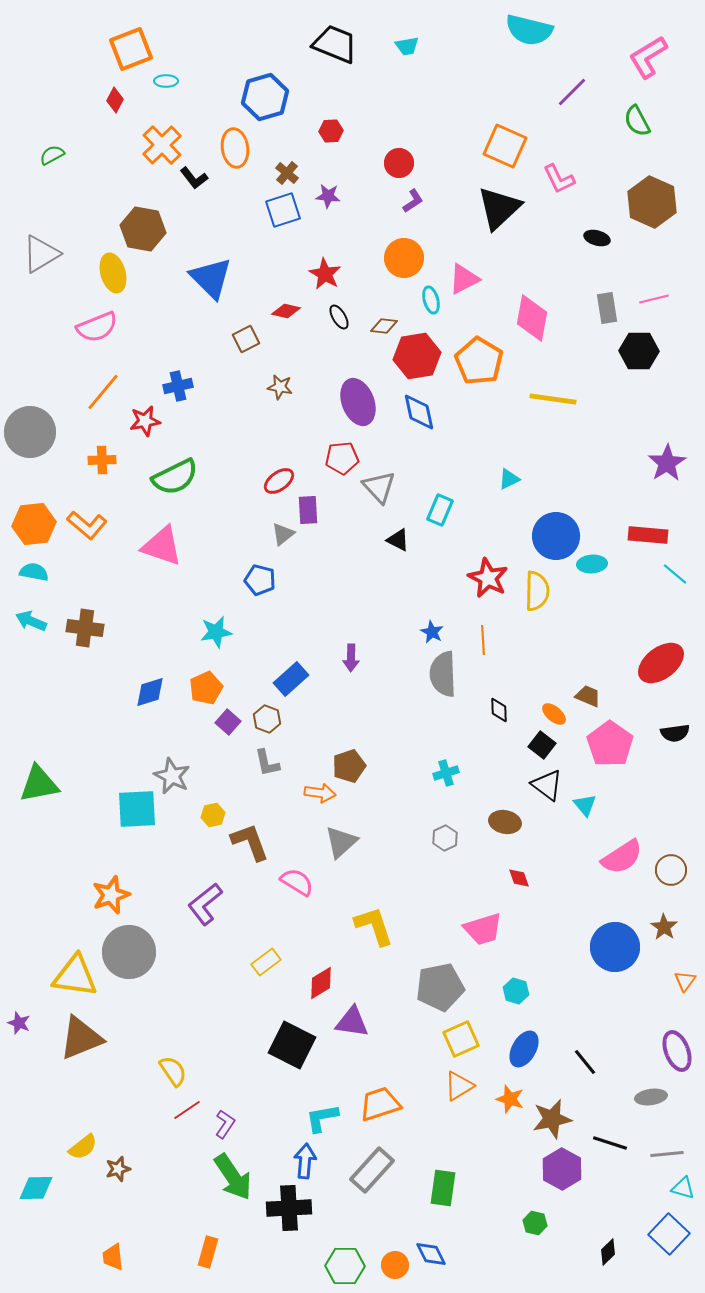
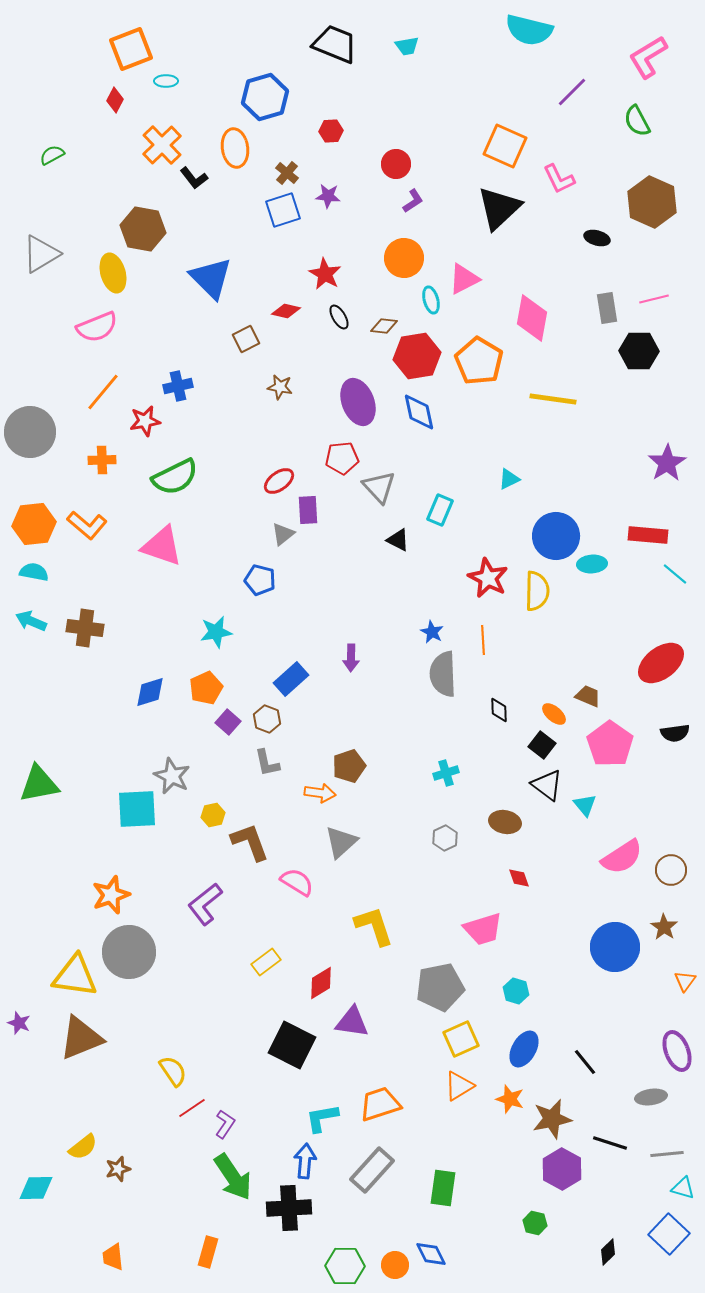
red circle at (399, 163): moved 3 px left, 1 px down
red line at (187, 1110): moved 5 px right, 2 px up
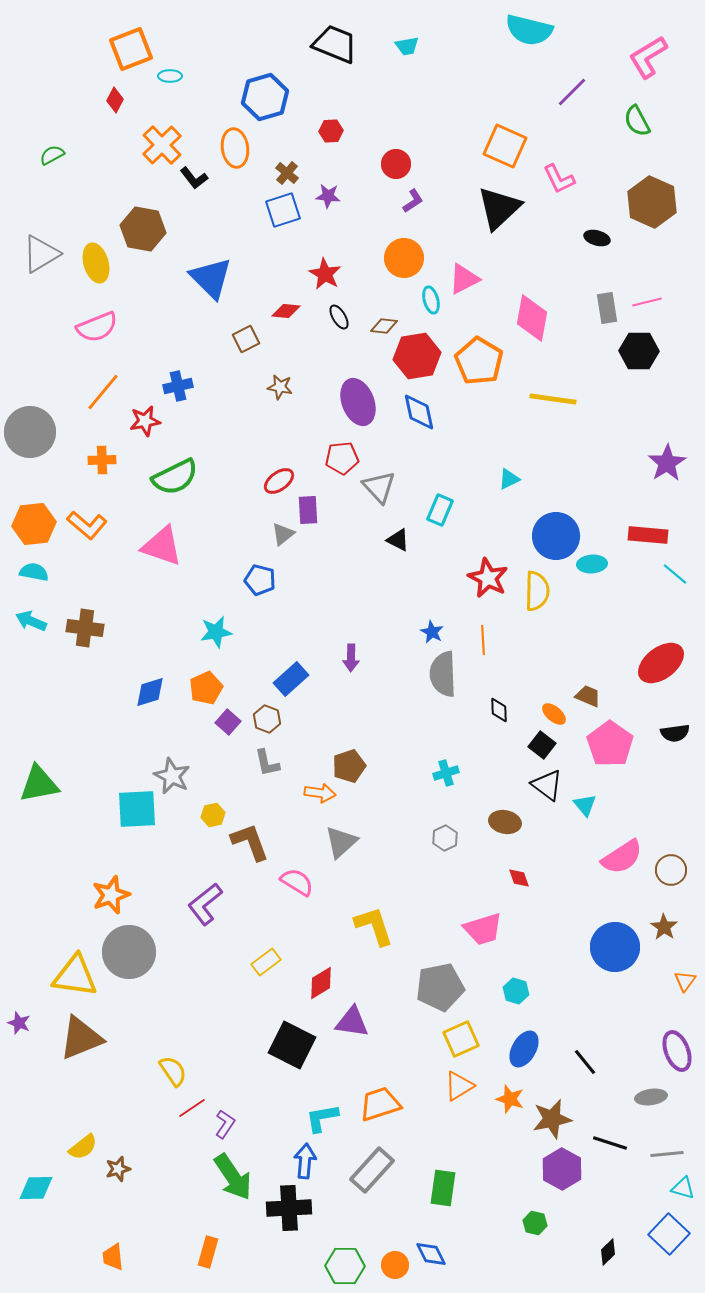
cyan ellipse at (166, 81): moved 4 px right, 5 px up
yellow ellipse at (113, 273): moved 17 px left, 10 px up
pink line at (654, 299): moved 7 px left, 3 px down
red diamond at (286, 311): rotated 8 degrees counterclockwise
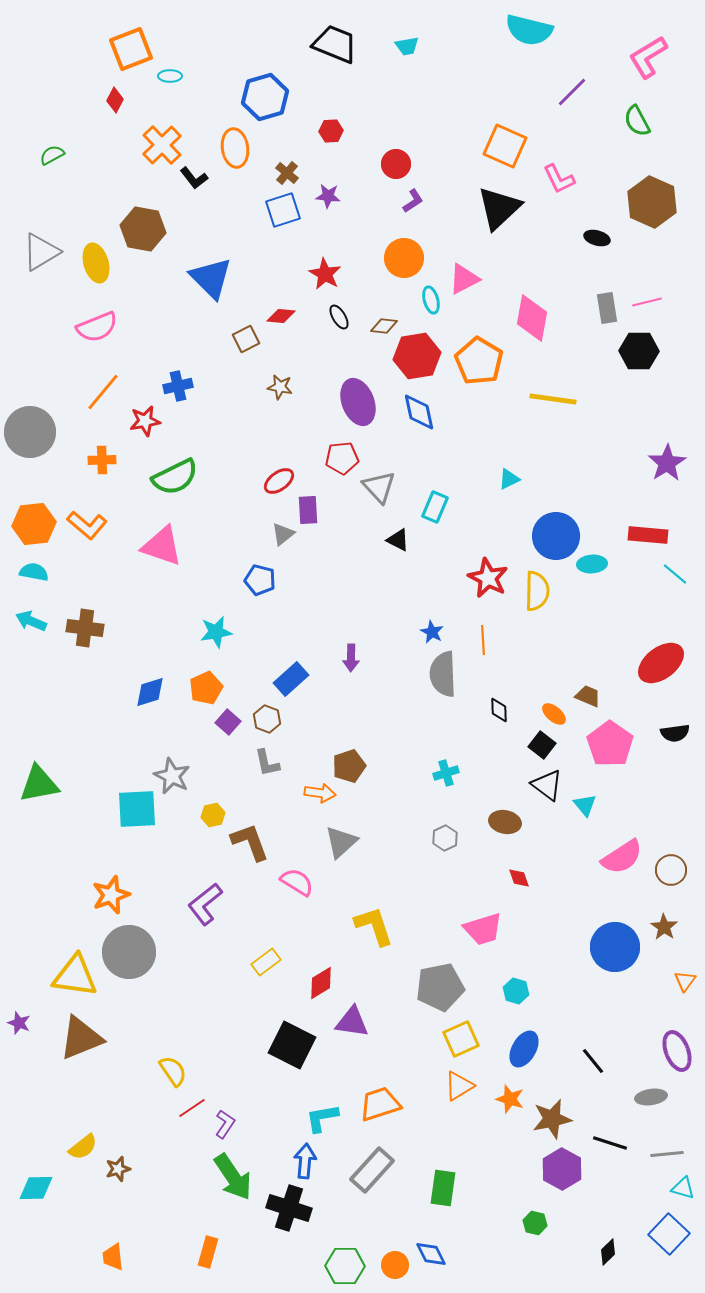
gray triangle at (41, 254): moved 2 px up
red diamond at (286, 311): moved 5 px left, 5 px down
cyan rectangle at (440, 510): moved 5 px left, 3 px up
black line at (585, 1062): moved 8 px right, 1 px up
black cross at (289, 1208): rotated 21 degrees clockwise
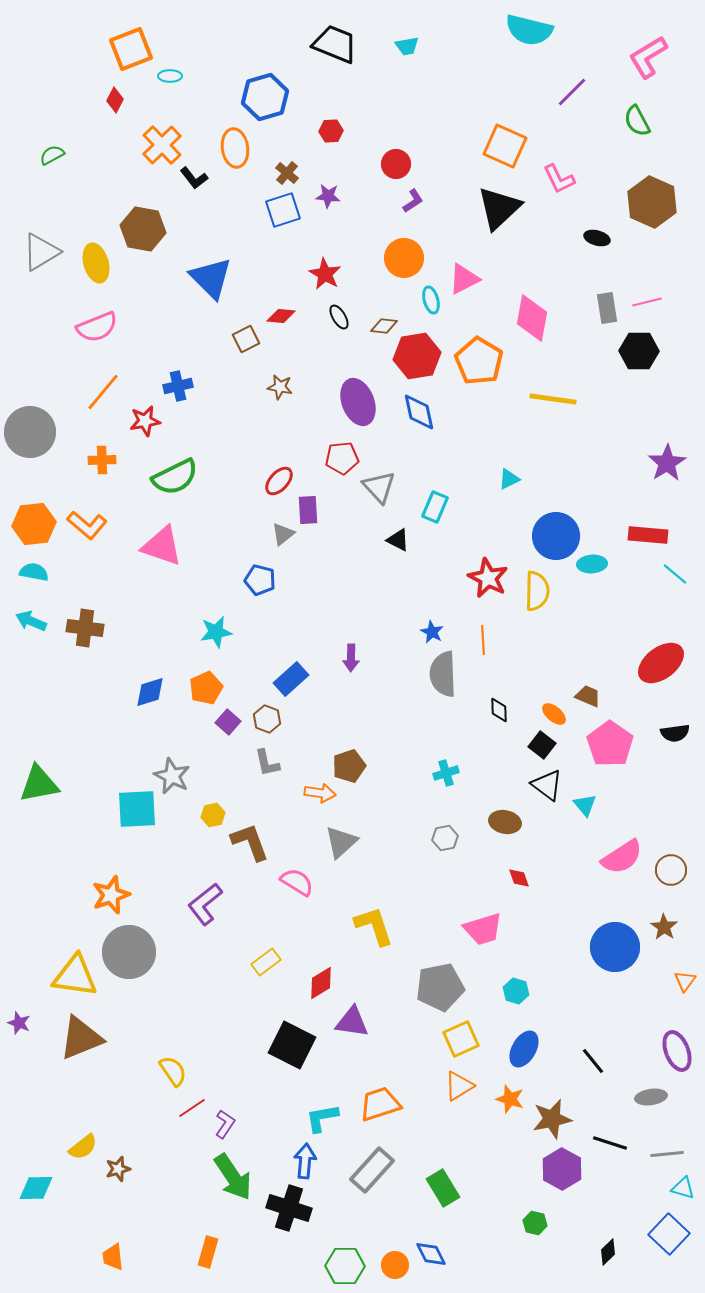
red ellipse at (279, 481): rotated 12 degrees counterclockwise
gray hexagon at (445, 838): rotated 15 degrees clockwise
green rectangle at (443, 1188): rotated 39 degrees counterclockwise
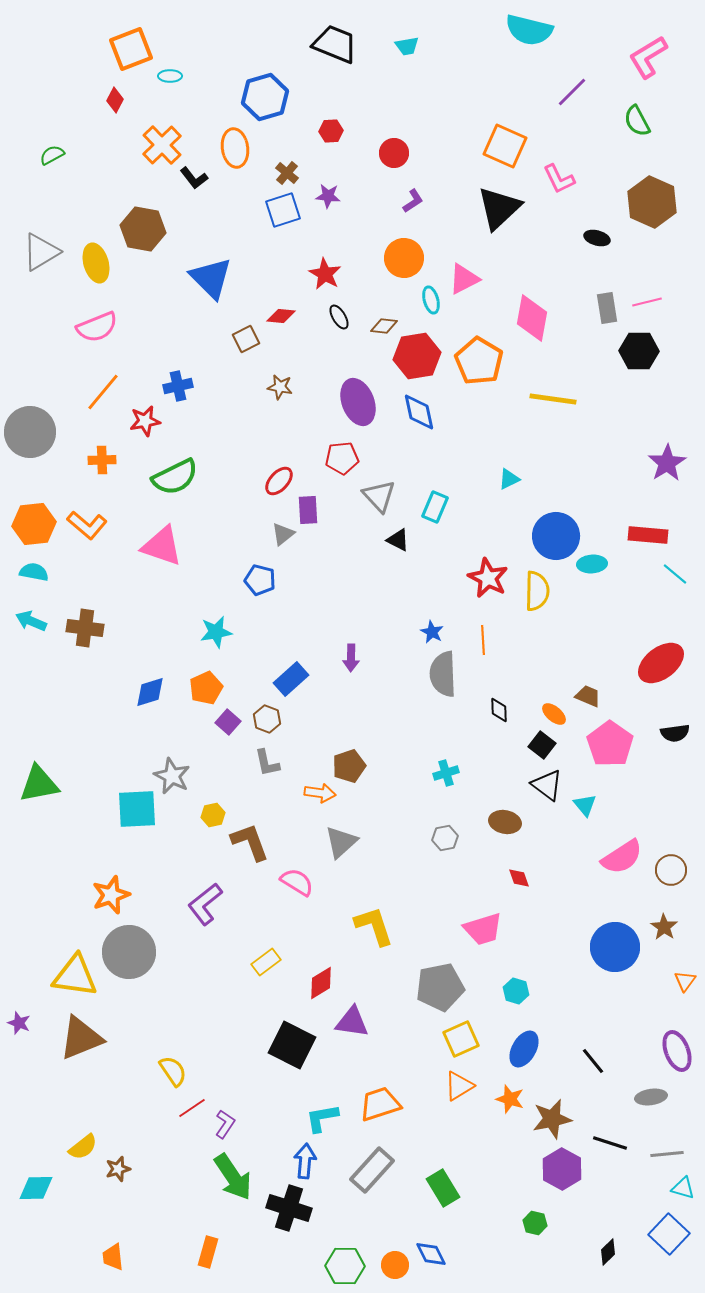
red circle at (396, 164): moved 2 px left, 11 px up
gray triangle at (379, 487): moved 9 px down
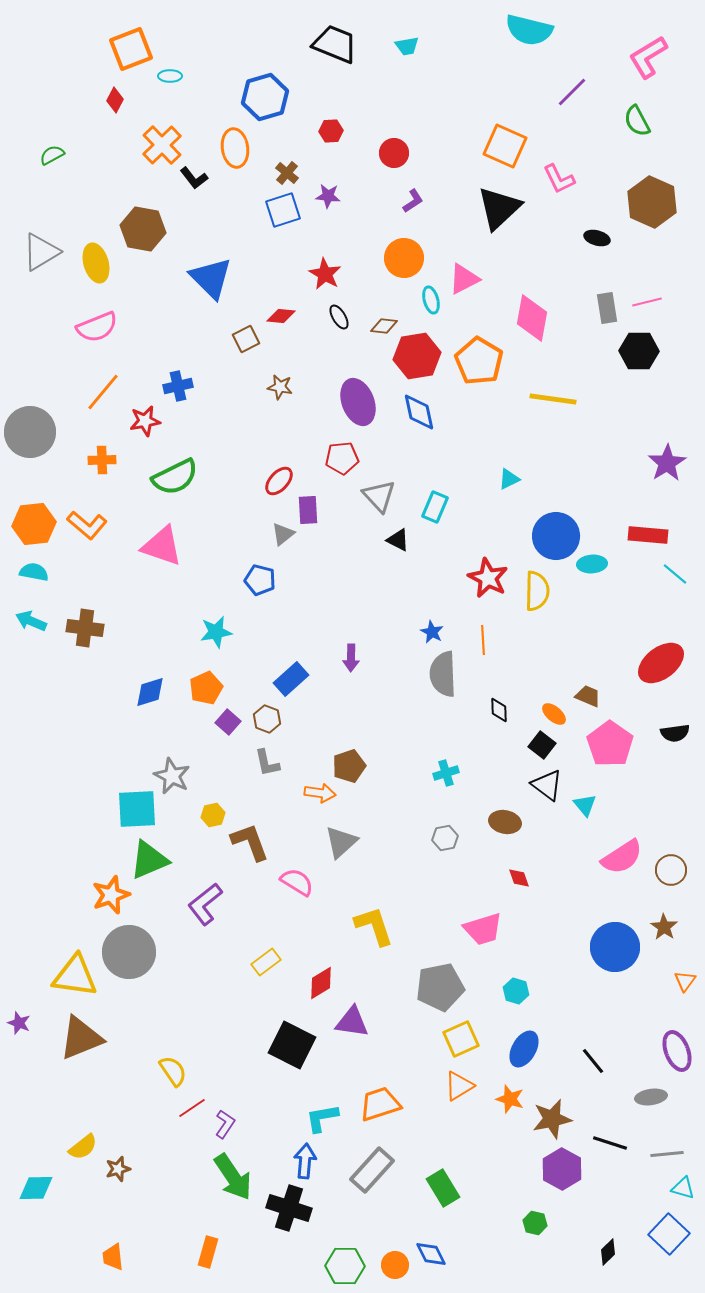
green triangle at (39, 784): moved 110 px right, 76 px down; rotated 12 degrees counterclockwise
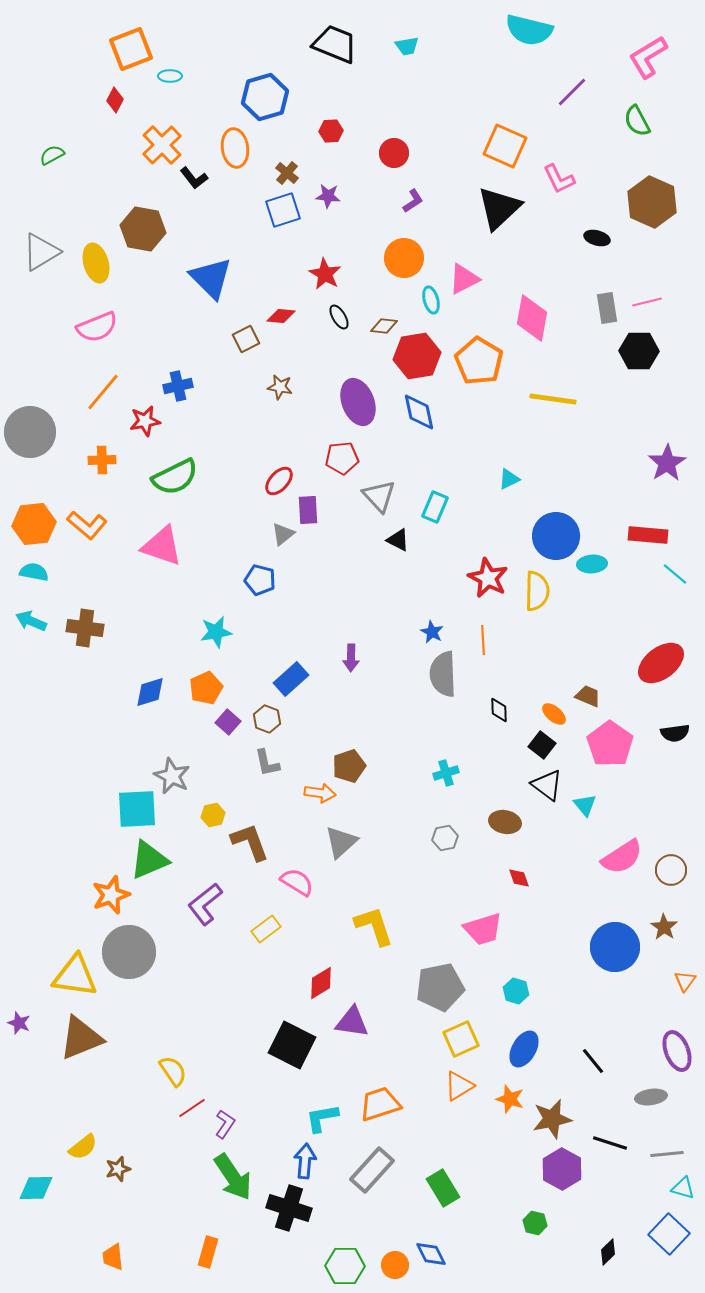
yellow rectangle at (266, 962): moved 33 px up
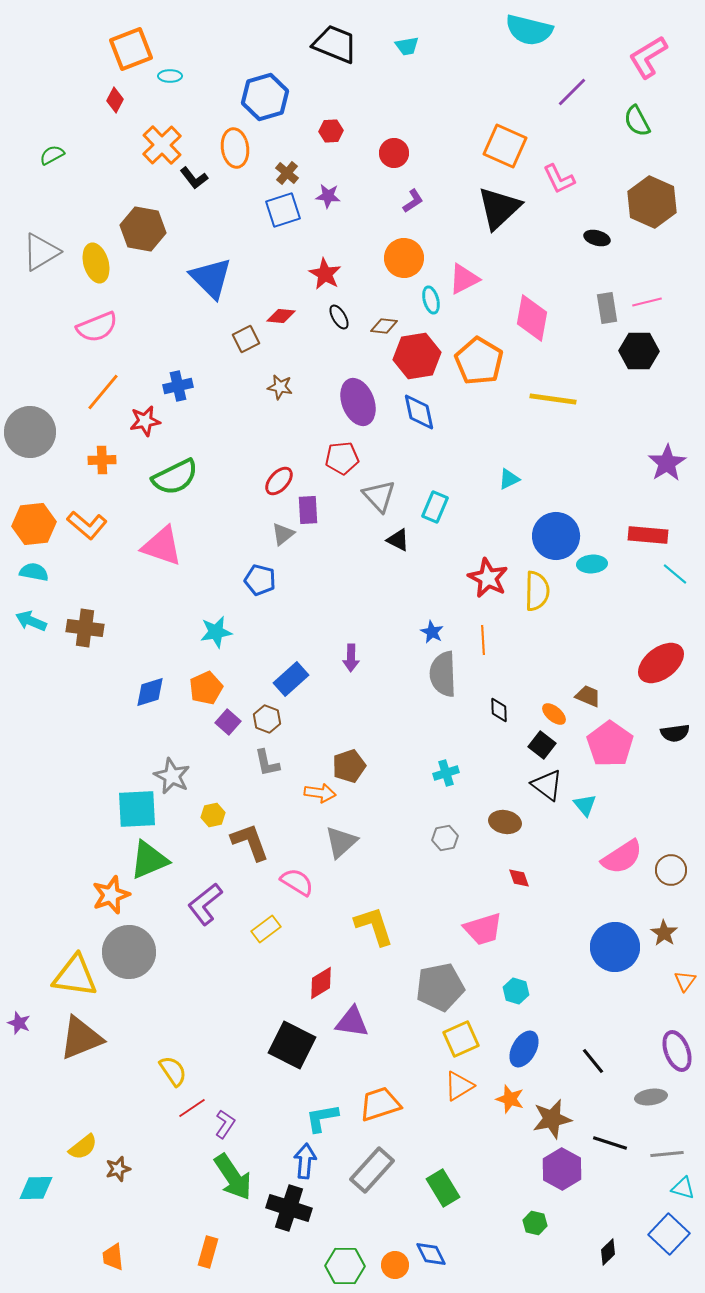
brown star at (664, 927): moved 6 px down
